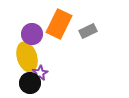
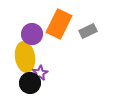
yellow ellipse: moved 2 px left; rotated 8 degrees clockwise
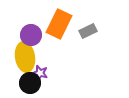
purple circle: moved 1 px left, 1 px down
purple star: rotated 28 degrees counterclockwise
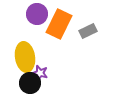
purple circle: moved 6 px right, 21 px up
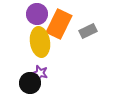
yellow ellipse: moved 15 px right, 15 px up
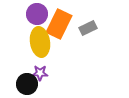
gray rectangle: moved 3 px up
purple star: rotated 14 degrees counterclockwise
black circle: moved 3 px left, 1 px down
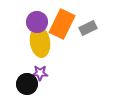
purple circle: moved 8 px down
orange rectangle: moved 3 px right
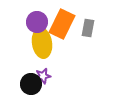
gray rectangle: rotated 54 degrees counterclockwise
yellow ellipse: moved 2 px right, 1 px down
purple star: moved 3 px right, 3 px down; rotated 14 degrees counterclockwise
black circle: moved 4 px right
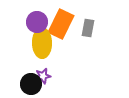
orange rectangle: moved 1 px left
yellow ellipse: rotated 8 degrees clockwise
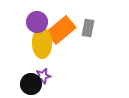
orange rectangle: moved 6 px down; rotated 24 degrees clockwise
